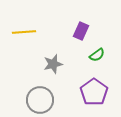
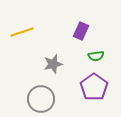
yellow line: moved 2 px left; rotated 15 degrees counterclockwise
green semicircle: moved 1 px left, 1 px down; rotated 28 degrees clockwise
purple pentagon: moved 5 px up
gray circle: moved 1 px right, 1 px up
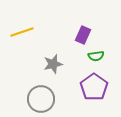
purple rectangle: moved 2 px right, 4 px down
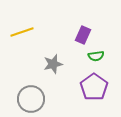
gray circle: moved 10 px left
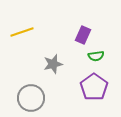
gray circle: moved 1 px up
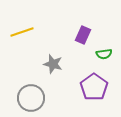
green semicircle: moved 8 px right, 2 px up
gray star: rotated 30 degrees clockwise
